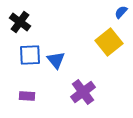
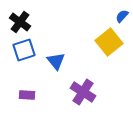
blue semicircle: moved 1 px right, 4 px down
blue square: moved 6 px left, 5 px up; rotated 15 degrees counterclockwise
blue triangle: moved 1 px down
purple cross: rotated 20 degrees counterclockwise
purple rectangle: moved 1 px up
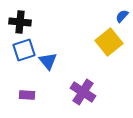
black cross: rotated 30 degrees counterclockwise
blue triangle: moved 8 px left
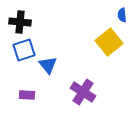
blue semicircle: moved 1 px up; rotated 48 degrees counterclockwise
blue triangle: moved 4 px down
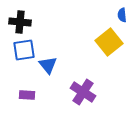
blue square: rotated 10 degrees clockwise
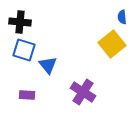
blue semicircle: moved 2 px down
yellow square: moved 3 px right, 2 px down
blue square: rotated 25 degrees clockwise
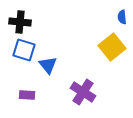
yellow square: moved 3 px down
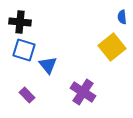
purple rectangle: rotated 42 degrees clockwise
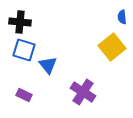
purple rectangle: moved 3 px left; rotated 21 degrees counterclockwise
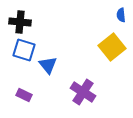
blue semicircle: moved 1 px left, 2 px up
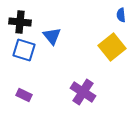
blue triangle: moved 4 px right, 29 px up
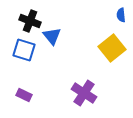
black cross: moved 10 px right, 1 px up; rotated 15 degrees clockwise
yellow square: moved 1 px down
purple cross: moved 1 px right, 1 px down
